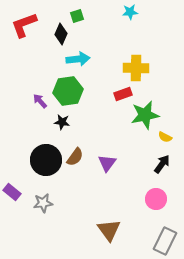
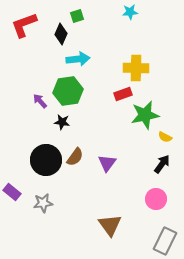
brown triangle: moved 1 px right, 5 px up
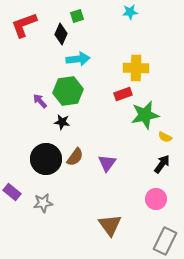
black circle: moved 1 px up
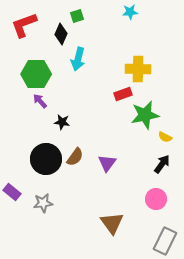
cyan arrow: rotated 110 degrees clockwise
yellow cross: moved 2 px right, 1 px down
green hexagon: moved 32 px left, 17 px up; rotated 8 degrees clockwise
brown triangle: moved 2 px right, 2 px up
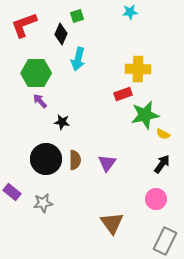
green hexagon: moved 1 px up
yellow semicircle: moved 2 px left, 3 px up
brown semicircle: moved 3 px down; rotated 36 degrees counterclockwise
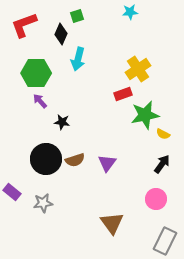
yellow cross: rotated 35 degrees counterclockwise
brown semicircle: rotated 72 degrees clockwise
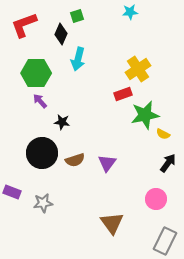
black circle: moved 4 px left, 6 px up
black arrow: moved 6 px right, 1 px up
purple rectangle: rotated 18 degrees counterclockwise
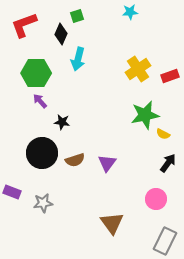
red rectangle: moved 47 px right, 18 px up
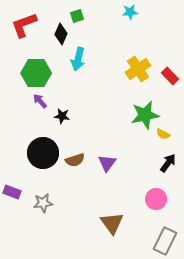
red rectangle: rotated 66 degrees clockwise
black star: moved 6 px up
black circle: moved 1 px right
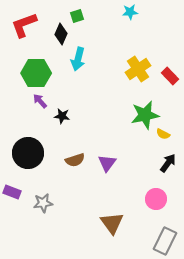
black circle: moved 15 px left
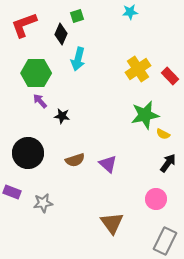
purple triangle: moved 1 px right, 1 px down; rotated 24 degrees counterclockwise
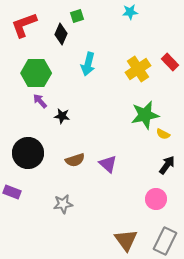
cyan arrow: moved 10 px right, 5 px down
red rectangle: moved 14 px up
black arrow: moved 1 px left, 2 px down
gray star: moved 20 px right, 1 px down
brown triangle: moved 14 px right, 17 px down
